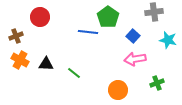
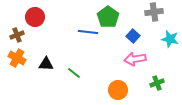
red circle: moved 5 px left
brown cross: moved 1 px right, 1 px up
cyan star: moved 2 px right, 1 px up
orange cross: moved 3 px left, 2 px up
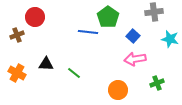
orange cross: moved 15 px down
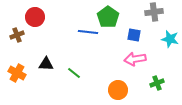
blue square: moved 1 px right, 1 px up; rotated 32 degrees counterclockwise
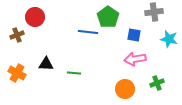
cyan star: moved 1 px left
green line: rotated 32 degrees counterclockwise
orange circle: moved 7 px right, 1 px up
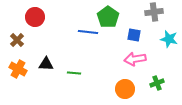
brown cross: moved 5 px down; rotated 24 degrees counterclockwise
orange cross: moved 1 px right, 4 px up
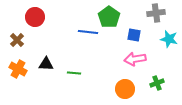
gray cross: moved 2 px right, 1 px down
green pentagon: moved 1 px right
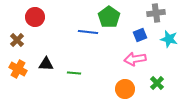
blue square: moved 6 px right; rotated 32 degrees counterclockwise
green cross: rotated 24 degrees counterclockwise
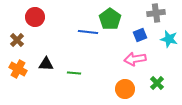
green pentagon: moved 1 px right, 2 px down
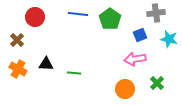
blue line: moved 10 px left, 18 px up
